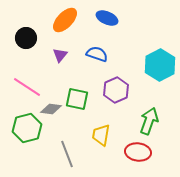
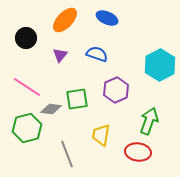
green square: rotated 20 degrees counterclockwise
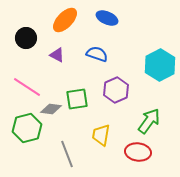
purple triangle: moved 3 px left; rotated 42 degrees counterclockwise
green arrow: rotated 16 degrees clockwise
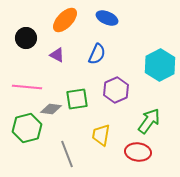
blue semicircle: rotated 95 degrees clockwise
pink line: rotated 28 degrees counterclockwise
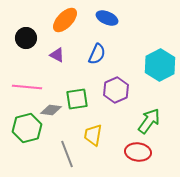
gray diamond: moved 1 px down
yellow trapezoid: moved 8 px left
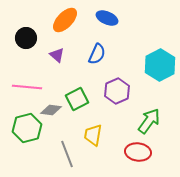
purple triangle: rotated 14 degrees clockwise
purple hexagon: moved 1 px right, 1 px down
green square: rotated 20 degrees counterclockwise
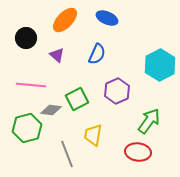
pink line: moved 4 px right, 2 px up
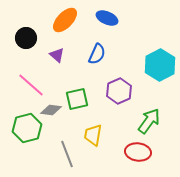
pink line: rotated 36 degrees clockwise
purple hexagon: moved 2 px right
green square: rotated 15 degrees clockwise
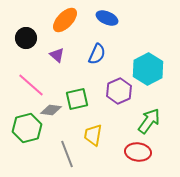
cyan hexagon: moved 12 px left, 4 px down
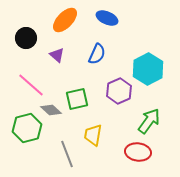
gray diamond: rotated 35 degrees clockwise
